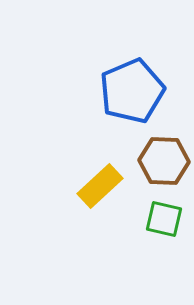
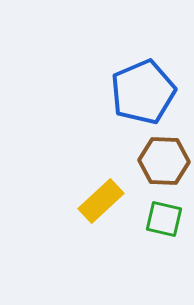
blue pentagon: moved 11 px right, 1 px down
yellow rectangle: moved 1 px right, 15 px down
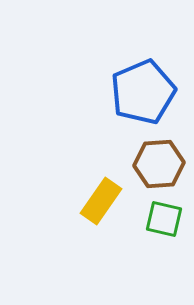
brown hexagon: moved 5 px left, 3 px down; rotated 6 degrees counterclockwise
yellow rectangle: rotated 12 degrees counterclockwise
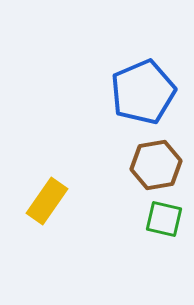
brown hexagon: moved 3 px left, 1 px down; rotated 6 degrees counterclockwise
yellow rectangle: moved 54 px left
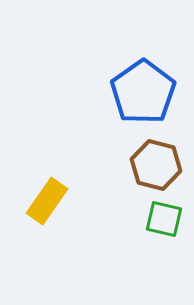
blue pentagon: rotated 12 degrees counterclockwise
brown hexagon: rotated 24 degrees clockwise
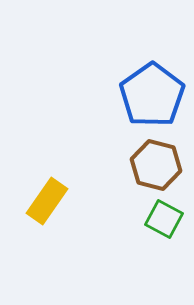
blue pentagon: moved 9 px right, 3 px down
green square: rotated 15 degrees clockwise
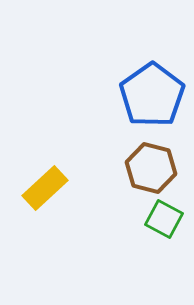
brown hexagon: moved 5 px left, 3 px down
yellow rectangle: moved 2 px left, 13 px up; rotated 12 degrees clockwise
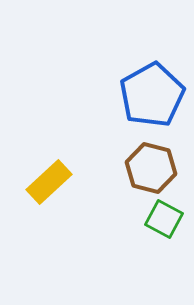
blue pentagon: rotated 6 degrees clockwise
yellow rectangle: moved 4 px right, 6 px up
